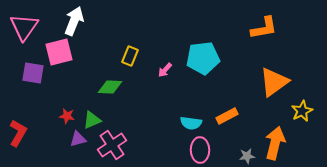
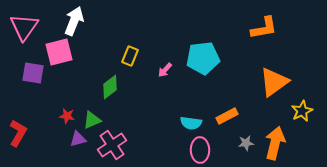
green diamond: rotated 40 degrees counterclockwise
gray star: moved 1 px left, 13 px up
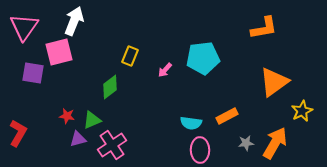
orange arrow: rotated 16 degrees clockwise
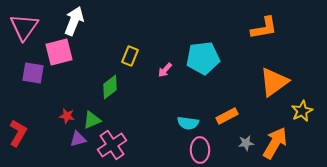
cyan semicircle: moved 3 px left
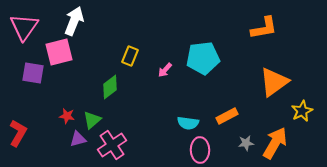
green triangle: rotated 18 degrees counterclockwise
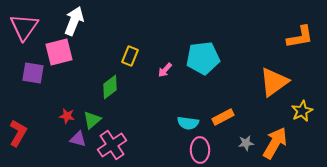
orange L-shape: moved 36 px right, 9 px down
orange rectangle: moved 4 px left, 1 px down
purple triangle: rotated 30 degrees clockwise
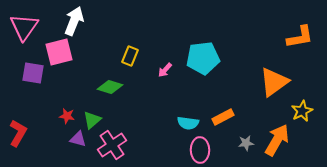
green diamond: rotated 55 degrees clockwise
orange arrow: moved 2 px right, 3 px up
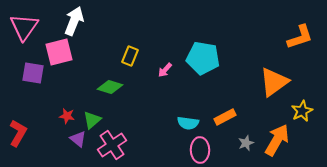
orange L-shape: rotated 8 degrees counterclockwise
cyan pentagon: rotated 16 degrees clockwise
orange rectangle: moved 2 px right
purple triangle: rotated 24 degrees clockwise
gray star: rotated 14 degrees counterclockwise
